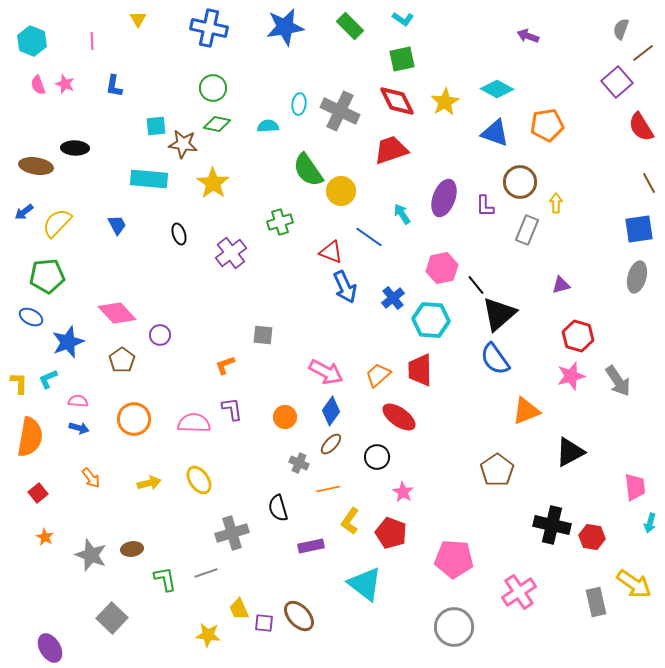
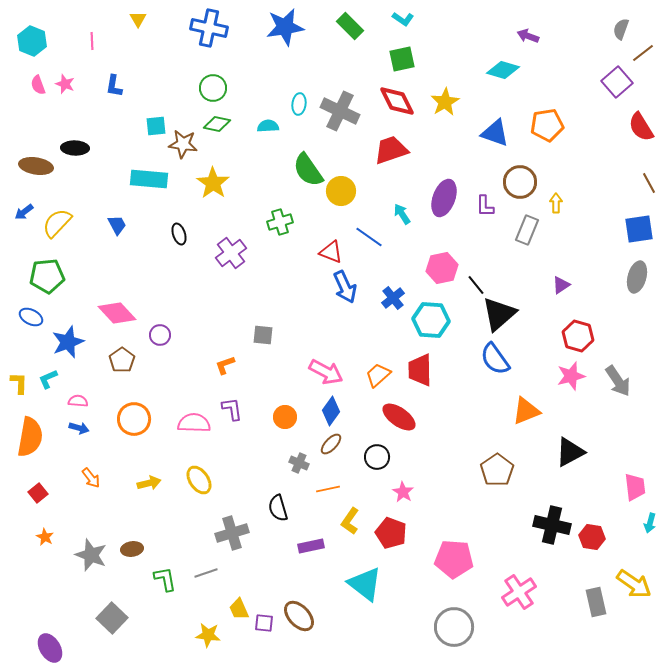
cyan diamond at (497, 89): moved 6 px right, 19 px up; rotated 12 degrees counterclockwise
purple triangle at (561, 285): rotated 18 degrees counterclockwise
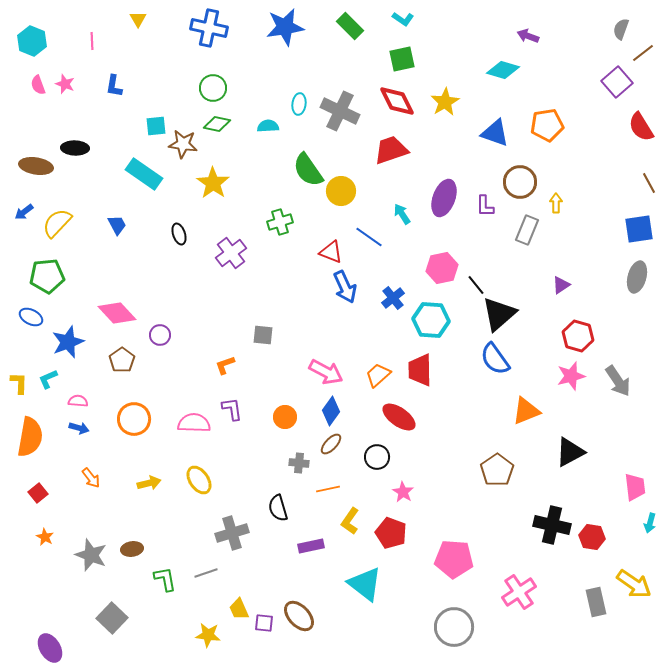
cyan rectangle at (149, 179): moved 5 px left, 5 px up; rotated 30 degrees clockwise
gray cross at (299, 463): rotated 18 degrees counterclockwise
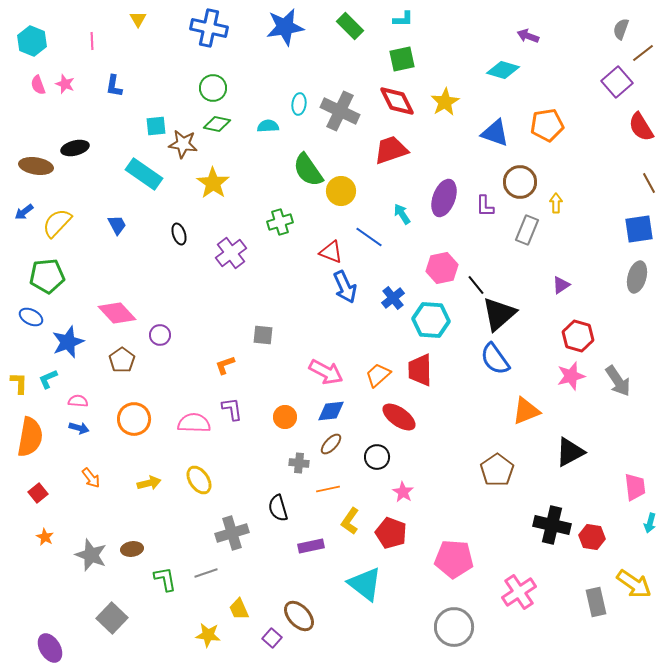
cyan L-shape at (403, 19): rotated 35 degrees counterclockwise
black ellipse at (75, 148): rotated 16 degrees counterclockwise
blue diamond at (331, 411): rotated 48 degrees clockwise
purple square at (264, 623): moved 8 px right, 15 px down; rotated 36 degrees clockwise
